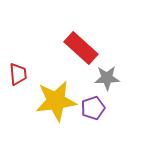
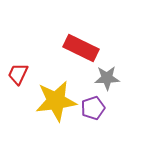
red rectangle: rotated 16 degrees counterclockwise
red trapezoid: rotated 150 degrees counterclockwise
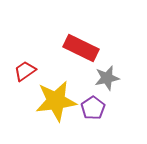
red trapezoid: moved 7 px right, 3 px up; rotated 30 degrees clockwise
gray star: rotated 10 degrees counterclockwise
purple pentagon: rotated 15 degrees counterclockwise
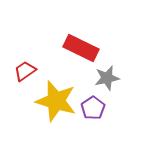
yellow star: rotated 24 degrees clockwise
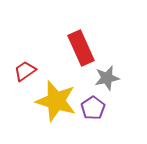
red rectangle: rotated 40 degrees clockwise
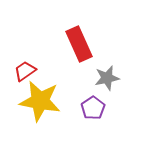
red rectangle: moved 2 px left, 4 px up
yellow star: moved 16 px left; rotated 6 degrees counterclockwise
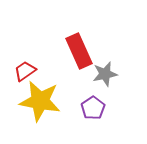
red rectangle: moved 7 px down
gray star: moved 2 px left, 4 px up
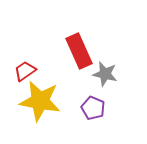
gray star: rotated 25 degrees clockwise
purple pentagon: rotated 15 degrees counterclockwise
